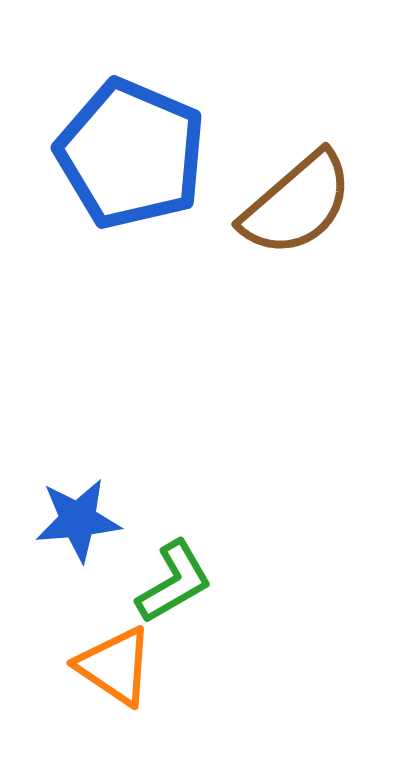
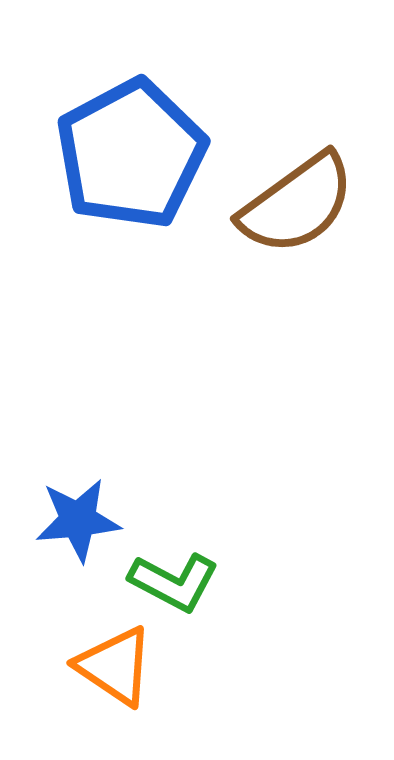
blue pentagon: rotated 21 degrees clockwise
brown semicircle: rotated 5 degrees clockwise
green L-shape: rotated 58 degrees clockwise
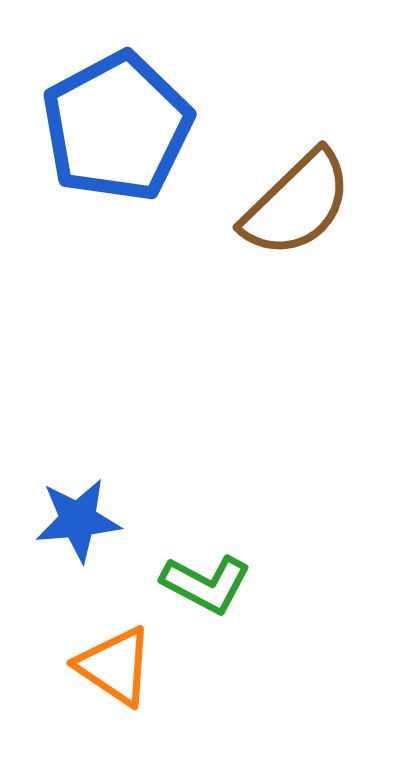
blue pentagon: moved 14 px left, 27 px up
brown semicircle: rotated 8 degrees counterclockwise
green L-shape: moved 32 px right, 2 px down
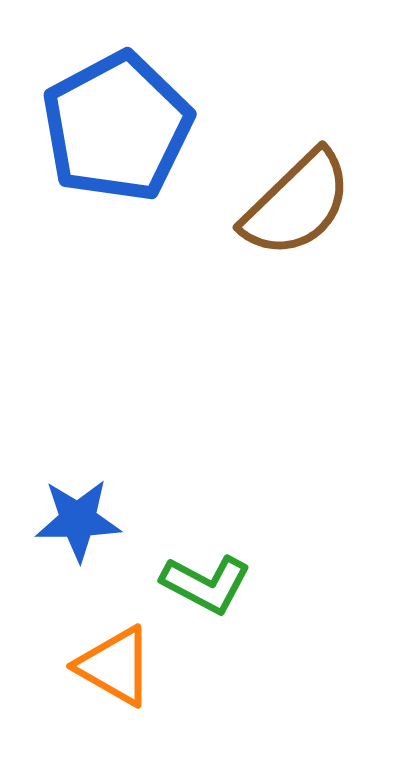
blue star: rotated 4 degrees clockwise
orange triangle: rotated 4 degrees counterclockwise
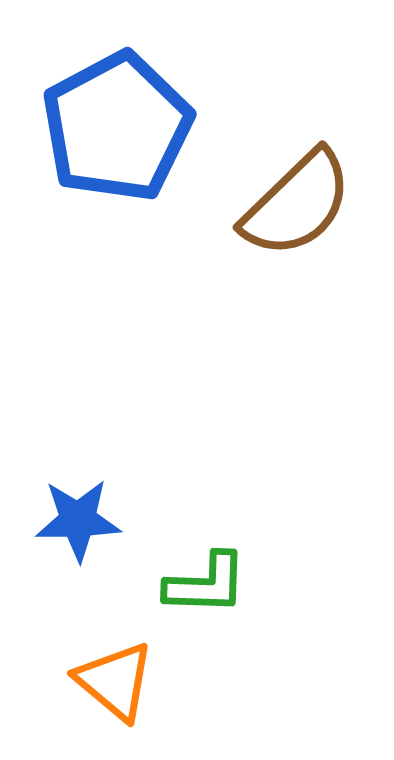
green L-shape: rotated 26 degrees counterclockwise
orange triangle: moved 15 px down; rotated 10 degrees clockwise
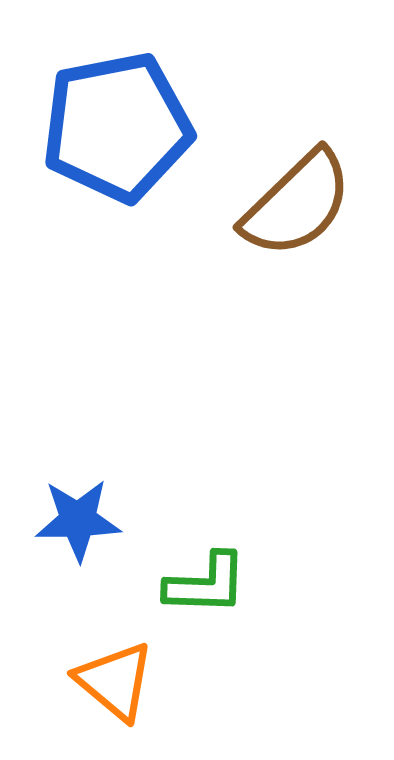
blue pentagon: rotated 17 degrees clockwise
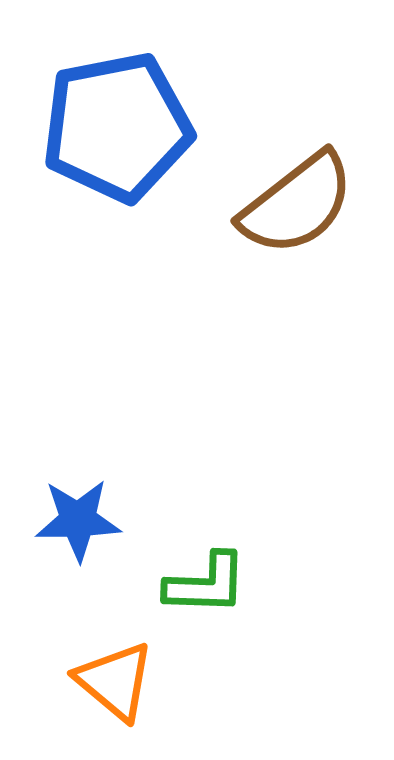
brown semicircle: rotated 6 degrees clockwise
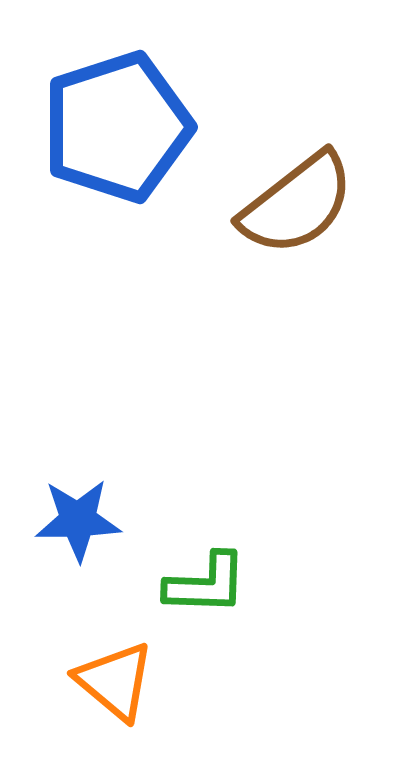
blue pentagon: rotated 7 degrees counterclockwise
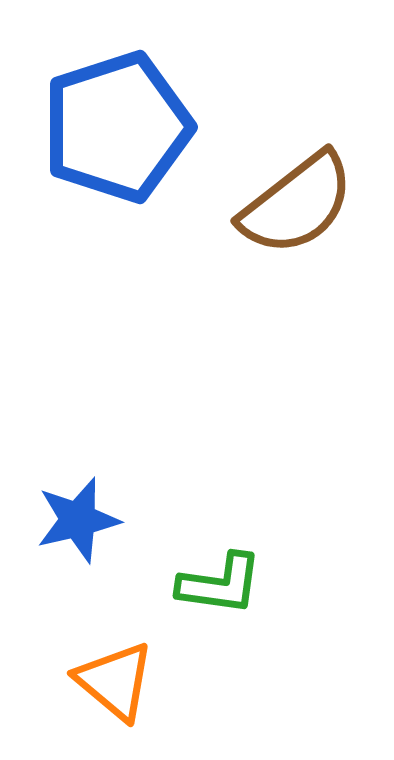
blue star: rotated 12 degrees counterclockwise
green L-shape: moved 14 px right; rotated 6 degrees clockwise
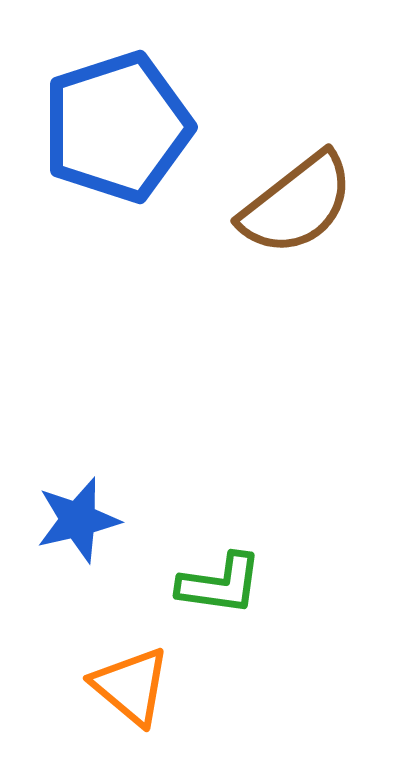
orange triangle: moved 16 px right, 5 px down
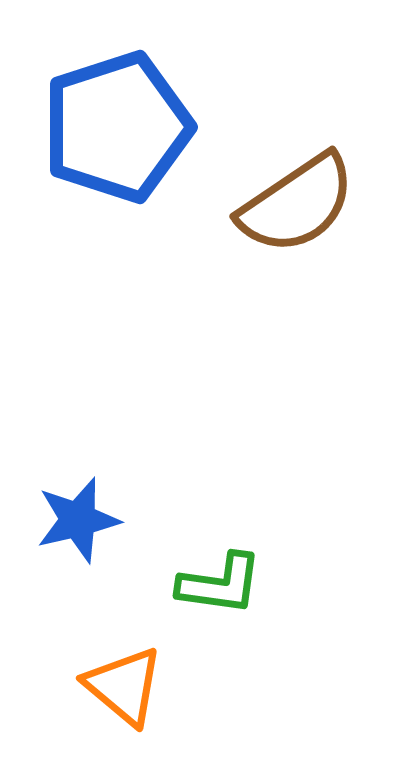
brown semicircle: rotated 4 degrees clockwise
orange triangle: moved 7 px left
